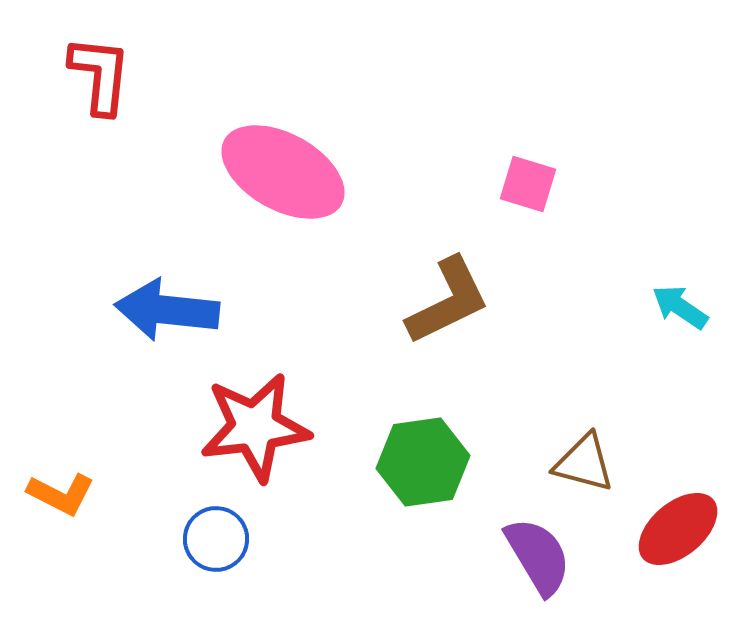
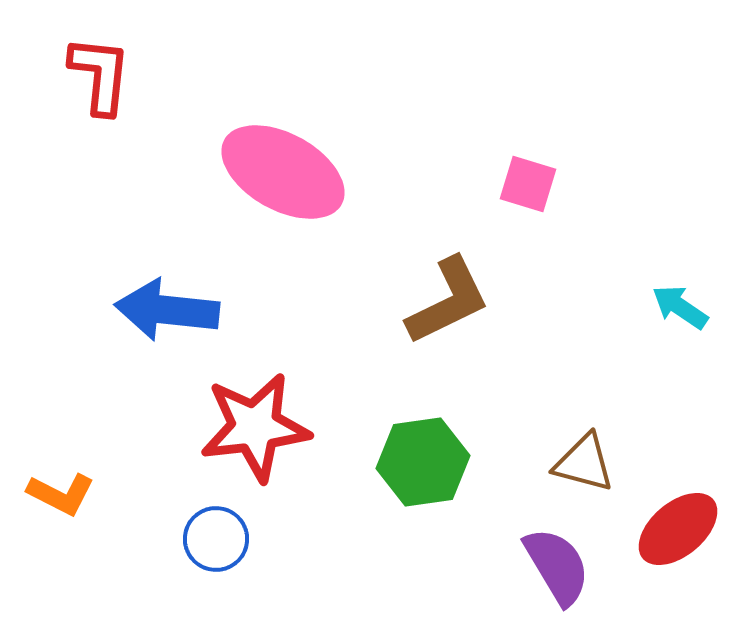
purple semicircle: moved 19 px right, 10 px down
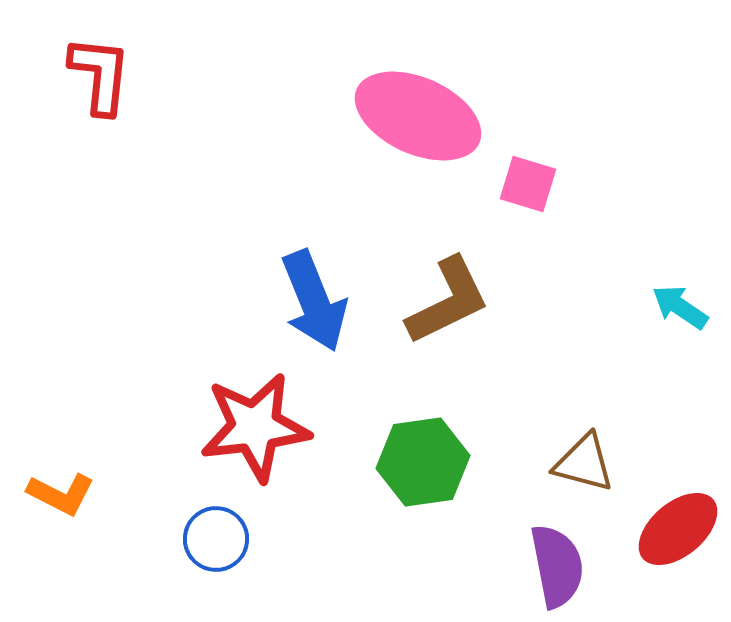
pink ellipse: moved 135 px right, 56 px up; rotated 5 degrees counterclockwise
blue arrow: moved 147 px right, 9 px up; rotated 118 degrees counterclockwise
purple semicircle: rotated 20 degrees clockwise
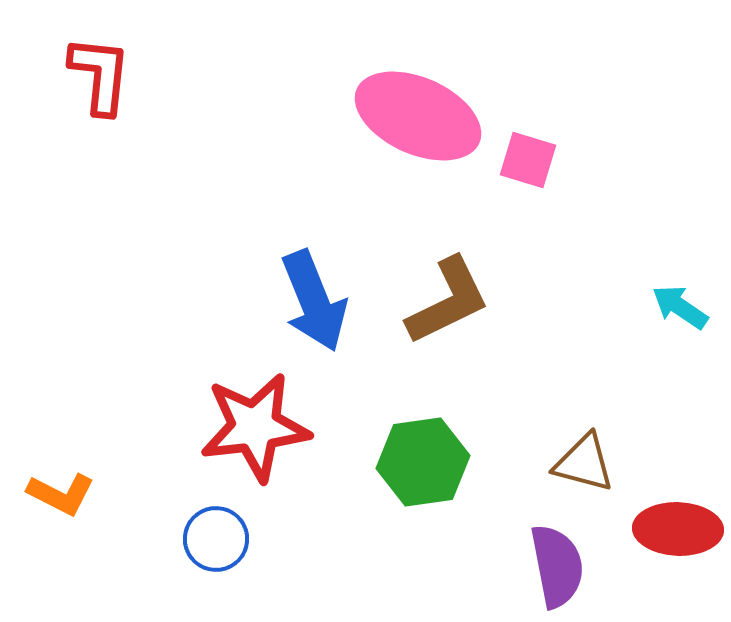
pink square: moved 24 px up
red ellipse: rotated 42 degrees clockwise
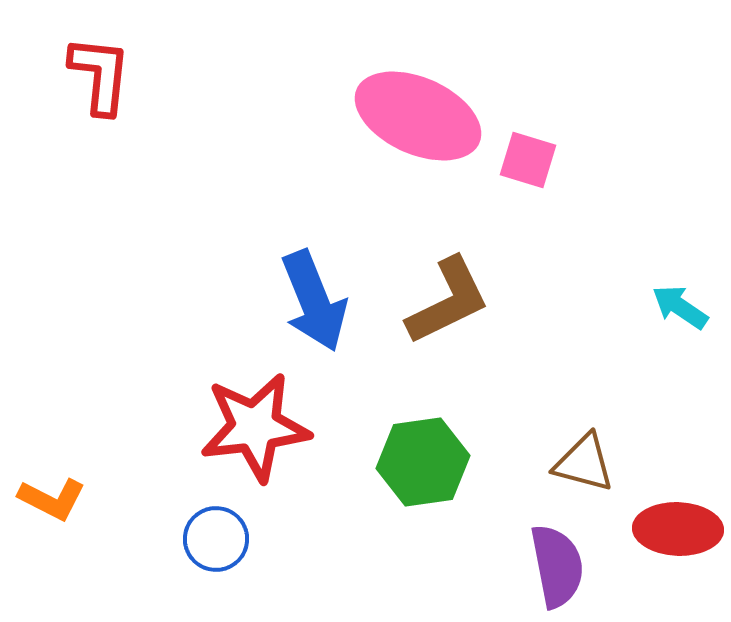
orange L-shape: moved 9 px left, 5 px down
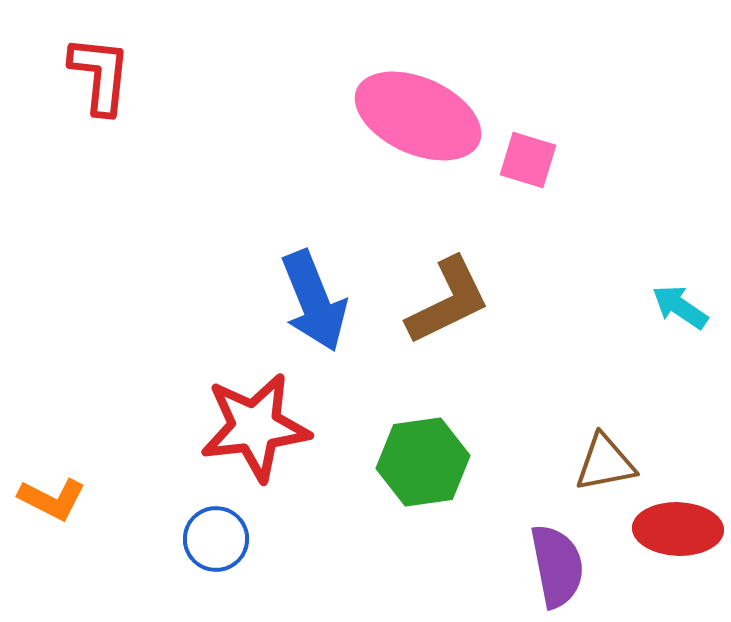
brown triangle: moved 21 px right; rotated 26 degrees counterclockwise
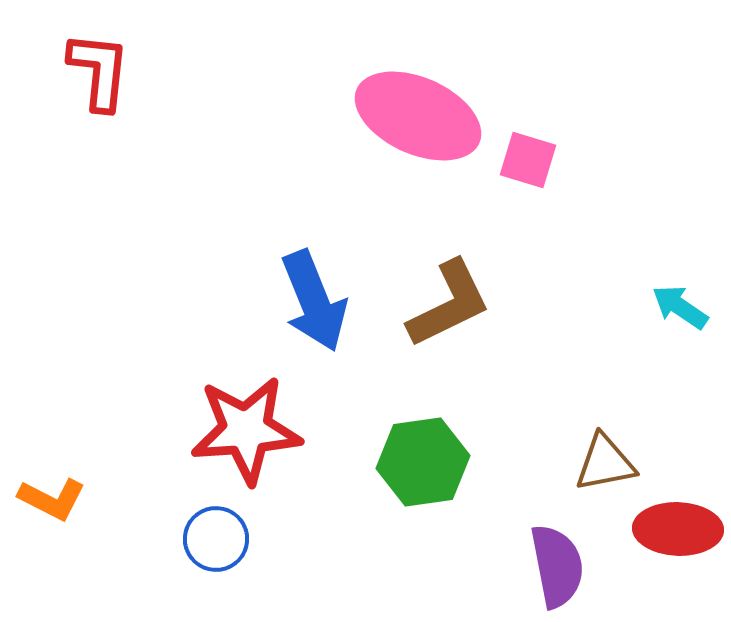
red L-shape: moved 1 px left, 4 px up
brown L-shape: moved 1 px right, 3 px down
red star: moved 9 px left, 3 px down; rotated 3 degrees clockwise
